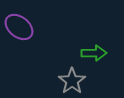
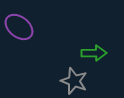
gray star: moved 2 px right; rotated 16 degrees counterclockwise
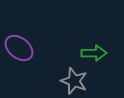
purple ellipse: moved 21 px down
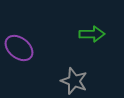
green arrow: moved 2 px left, 19 px up
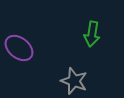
green arrow: rotated 100 degrees clockwise
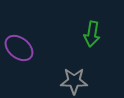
gray star: rotated 20 degrees counterclockwise
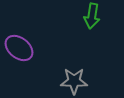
green arrow: moved 18 px up
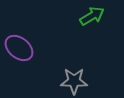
green arrow: rotated 130 degrees counterclockwise
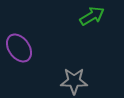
purple ellipse: rotated 16 degrees clockwise
